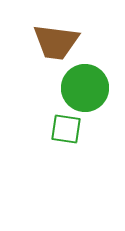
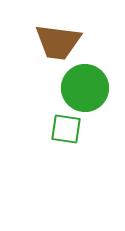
brown trapezoid: moved 2 px right
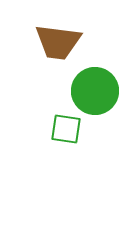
green circle: moved 10 px right, 3 px down
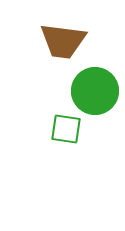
brown trapezoid: moved 5 px right, 1 px up
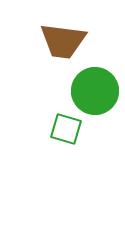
green square: rotated 8 degrees clockwise
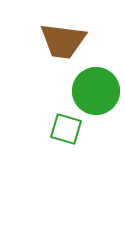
green circle: moved 1 px right
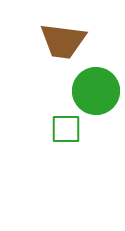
green square: rotated 16 degrees counterclockwise
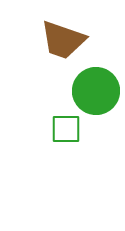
brown trapezoid: moved 1 px up; rotated 12 degrees clockwise
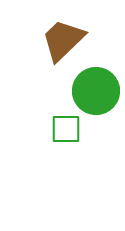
brown trapezoid: rotated 117 degrees clockwise
